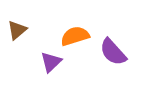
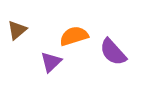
orange semicircle: moved 1 px left
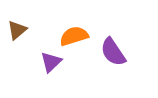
purple semicircle: rotated 8 degrees clockwise
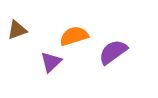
brown triangle: rotated 20 degrees clockwise
purple semicircle: rotated 88 degrees clockwise
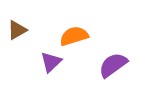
brown triangle: rotated 10 degrees counterclockwise
purple semicircle: moved 13 px down
